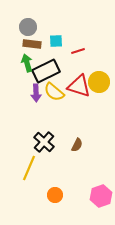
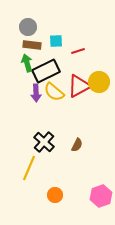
brown rectangle: moved 1 px down
red triangle: rotated 45 degrees counterclockwise
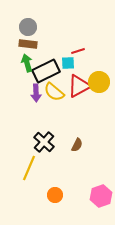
cyan square: moved 12 px right, 22 px down
brown rectangle: moved 4 px left, 1 px up
